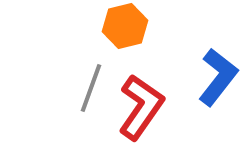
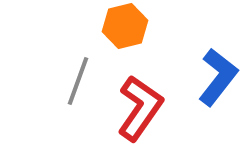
gray line: moved 13 px left, 7 px up
red L-shape: moved 1 px left, 1 px down
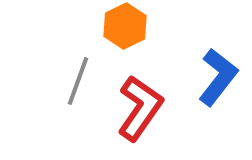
orange hexagon: rotated 12 degrees counterclockwise
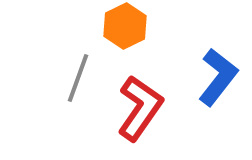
gray line: moved 3 px up
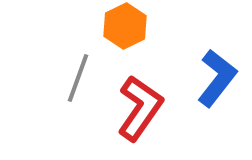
blue L-shape: moved 1 px left, 1 px down
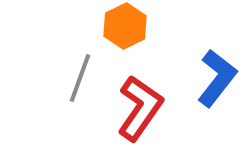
gray line: moved 2 px right
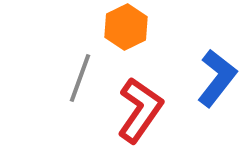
orange hexagon: moved 1 px right, 1 px down
red L-shape: moved 2 px down
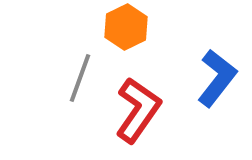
red L-shape: moved 2 px left
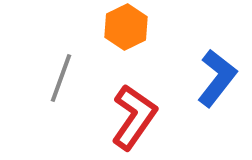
gray line: moved 19 px left
red L-shape: moved 4 px left, 7 px down
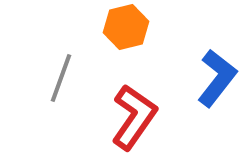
orange hexagon: rotated 12 degrees clockwise
